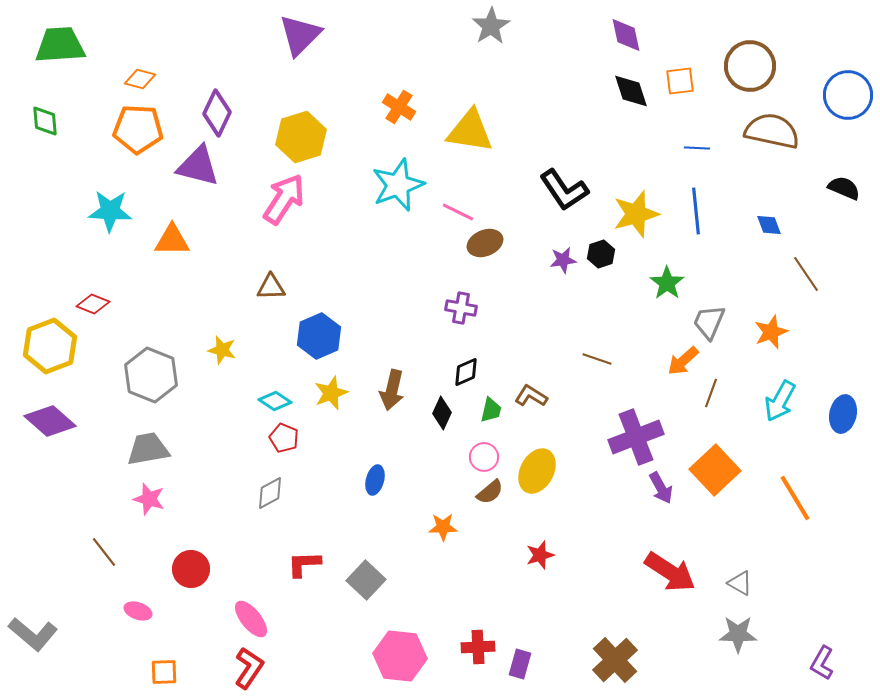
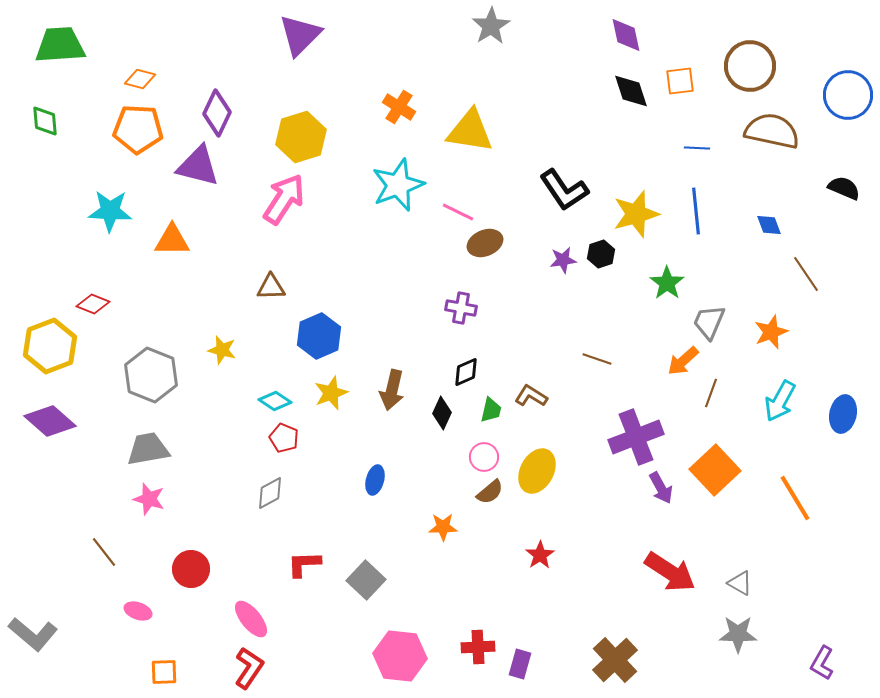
red star at (540, 555): rotated 16 degrees counterclockwise
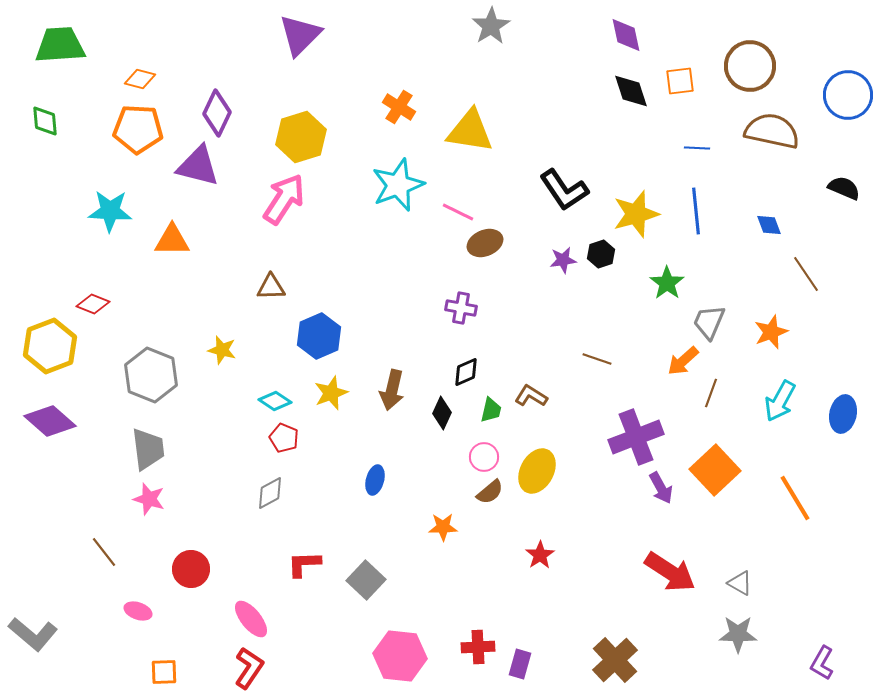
gray trapezoid at (148, 449): rotated 93 degrees clockwise
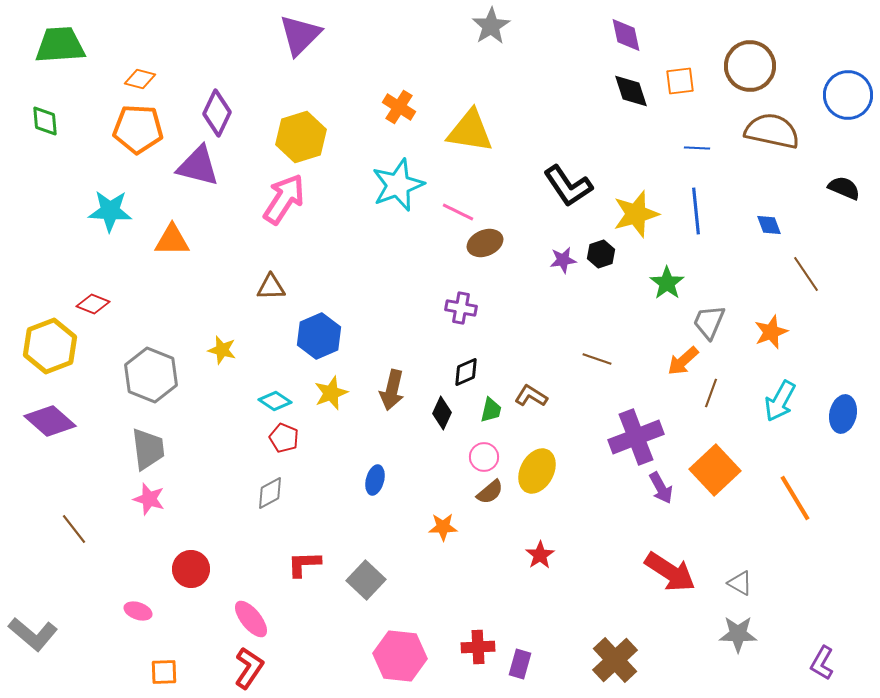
black L-shape at (564, 190): moved 4 px right, 4 px up
brown line at (104, 552): moved 30 px left, 23 px up
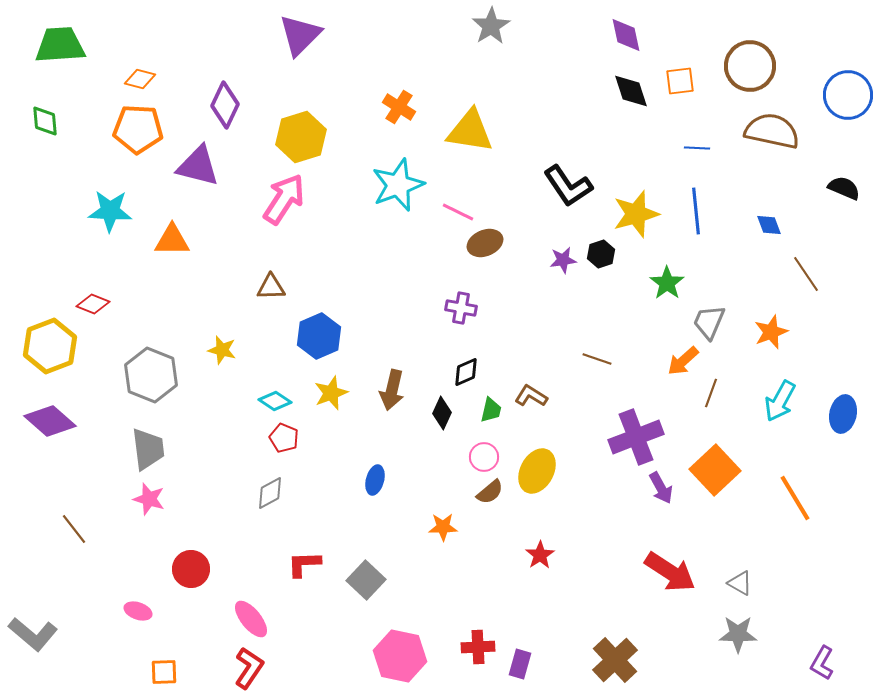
purple diamond at (217, 113): moved 8 px right, 8 px up
pink hexagon at (400, 656): rotated 6 degrees clockwise
